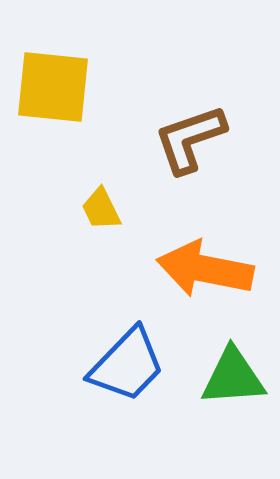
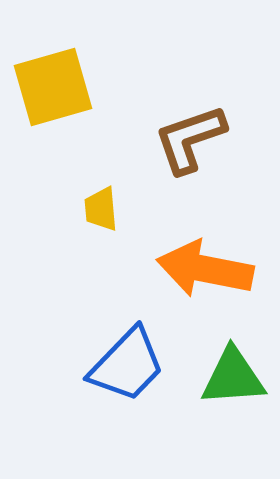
yellow square: rotated 22 degrees counterclockwise
yellow trapezoid: rotated 21 degrees clockwise
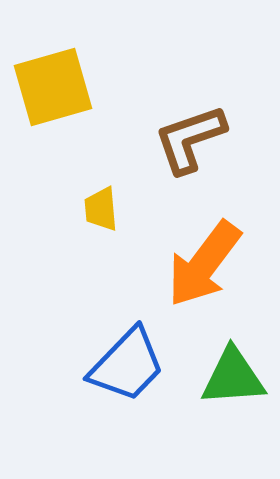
orange arrow: moved 1 px left, 5 px up; rotated 64 degrees counterclockwise
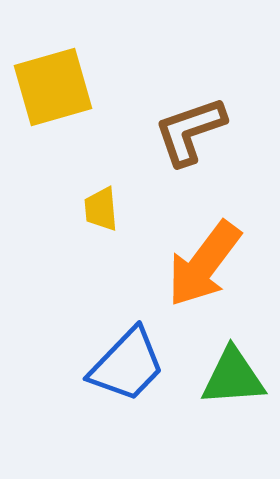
brown L-shape: moved 8 px up
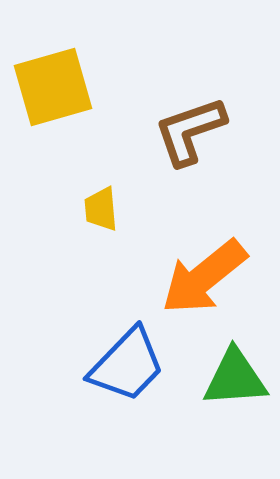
orange arrow: moved 13 px down; rotated 14 degrees clockwise
green triangle: moved 2 px right, 1 px down
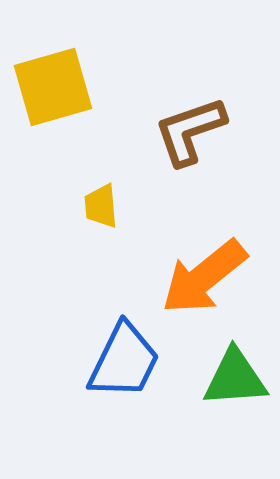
yellow trapezoid: moved 3 px up
blue trapezoid: moved 3 px left, 4 px up; rotated 18 degrees counterclockwise
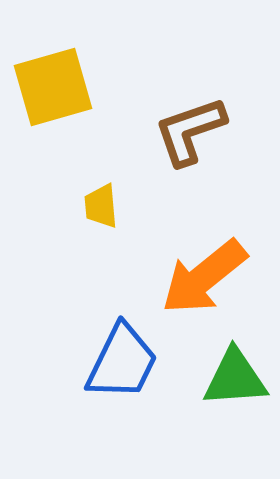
blue trapezoid: moved 2 px left, 1 px down
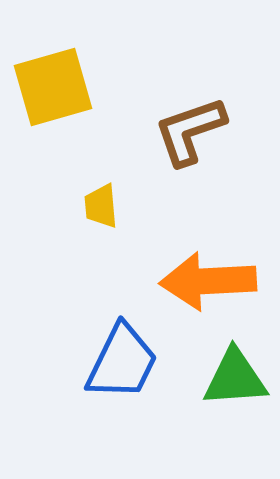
orange arrow: moved 4 px right, 4 px down; rotated 36 degrees clockwise
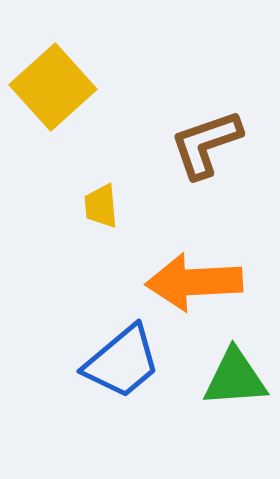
yellow square: rotated 26 degrees counterclockwise
brown L-shape: moved 16 px right, 13 px down
orange arrow: moved 14 px left, 1 px down
blue trapezoid: rotated 24 degrees clockwise
